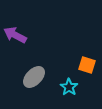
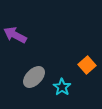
orange square: rotated 30 degrees clockwise
cyan star: moved 7 px left
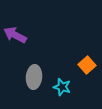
gray ellipse: rotated 40 degrees counterclockwise
cyan star: rotated 18 degrees counterclockwise
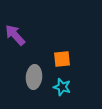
purple arrow: rotated 20 degrees clockwise
orange square: moved 25 px left, 6 px up; rotated 36 degrees clockwise
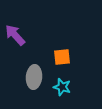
orange square: moved 2 px up
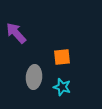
purple arrow: moved 1 px right, 2 px up
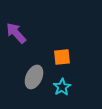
gray ellipse: rotated 20 degrees clockwise
cyan star: rotated 24 degrees clockwise
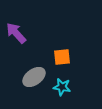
gray ellipse: rotated 30 degrees clockwise
cyan star: rotated 30 degrees counterclockwise
